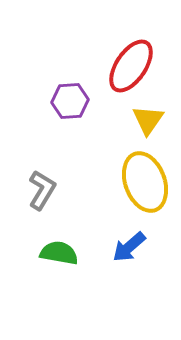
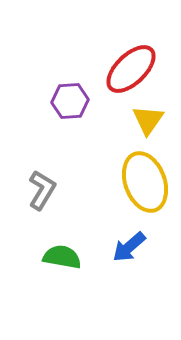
red ellipse: moved 3 px down; rotated 12 degrees clockwise
green semicircle: moved 3 px right, 4 px down
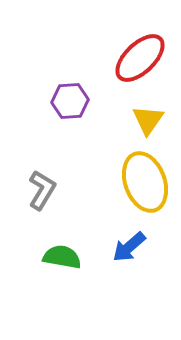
red ellipse: moved 9 px right, 11 px up
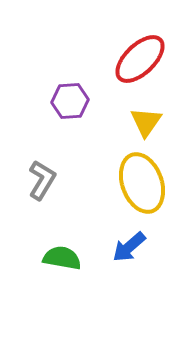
red ellipse: moved 1 px down
yellow triangle: moved 2 px left, 2 px down
yellow ellipse: moved 3 px left, 1 px down
gray L-shape: moved 10 px up
green semicircle: moved 1 px down
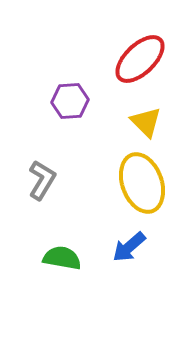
yellow triangle: rotated 20 degrees counterclockwise
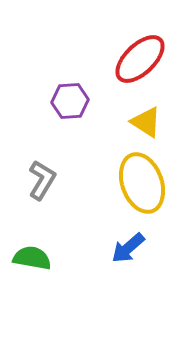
yellow triangle: rotated 12 degrees counterclockwise
blue arrow: moved 1 px left, 1 px down
green semicircle: moved 30 px left
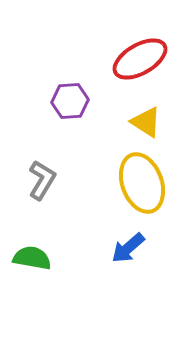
red ellipse: rotated 14 degrees clockwise
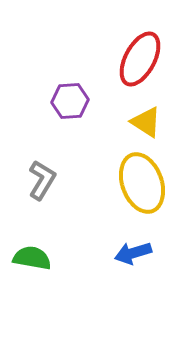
red ellipse: rotated 32 degrees counterclockwise
blue arrow: moved 5 px right, 5 px down; rotated 24 degrees clockwise
